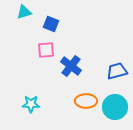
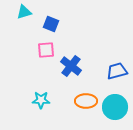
cyan star: moved 10 px right, 4 px up
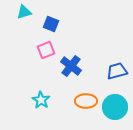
pink square: rotated 18 degrees counterclockwise
cyan star: rotated 30 degrees clockwise
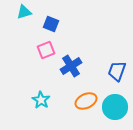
blue cross: rotated 20 degrees clockwise
blue trapezoid: rotated 55 degrees counterclockwise
orange ellipse: rotated 25 degrees counterclockwise
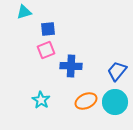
blue square: moved 3 px left, 5 px down; rotated 28 degrees counterclockwise
blue cross: rotated 35 degrees clockwise
blue trapezoid: rotated 20 degrees clockwise
cyan circle: moved 5 px up
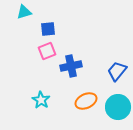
pink square: moved 1 px right, 1 px down
blue cross: rotated 15 degrees counterclockwise
cyan circle: moved 3 px right, 5 px down
